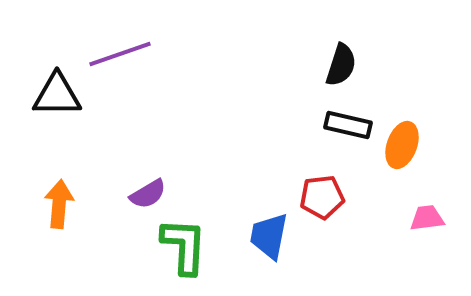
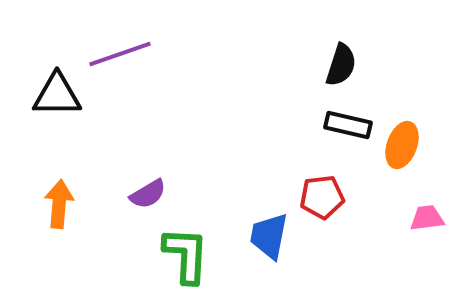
green L-shape: moved 2 px right, 9 px down
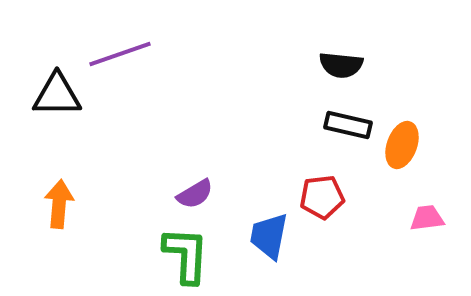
black semicircle: rotated 78 degrees clockwise
purple semicircle: moved 47 px right
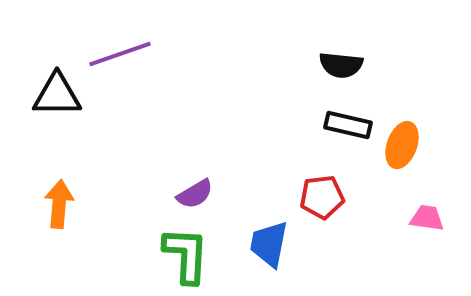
pink trapezoid: rotated 15 degrees clockwise
blue trapezoid: moved 8 px down
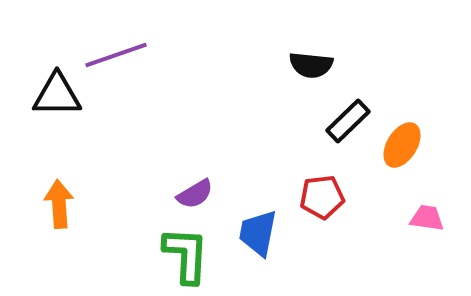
purple line: moved 4 px left, 1 px down
black semicircle: moved 30 px left
black rectangle: moved 4 px up; rotated 57 degrees counterclockwise
orange ellipse: rotated 12 degrees clockwise
orange arrow: rotated 9 degrees counterclockwise
blue trapezoid: moved 11 px left, 11 px up
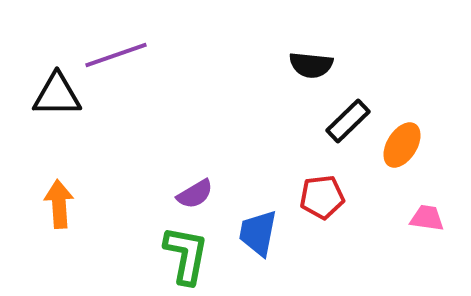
green L-shape: rotated 8 degrees clockwise
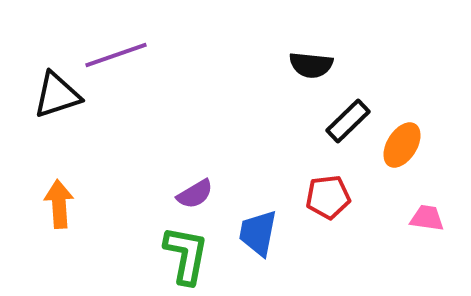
black triangle: rotated 18 degrees counterclockwise
red pentagon: moved 6 px right
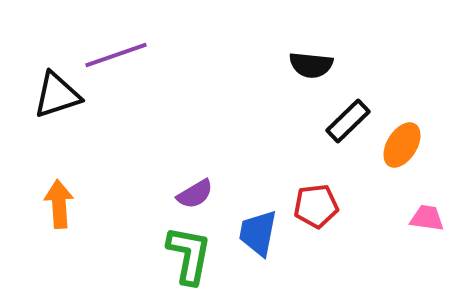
red pentagon: moved 12 px left, 9 px down
green L-shape: moved 3 px right
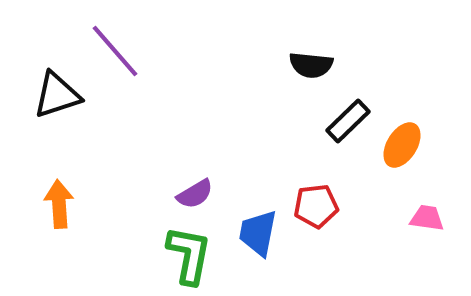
purple line: moved 1 px left, 4 px up; rotated 68 degrees clockwise
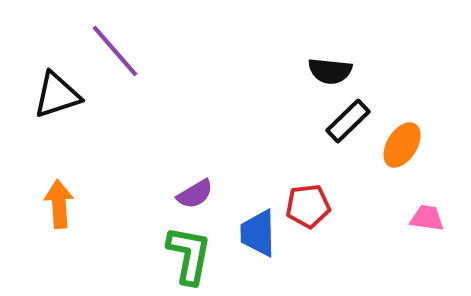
black semicircle: moved 19 px right, 6 px down
red pentagon: moved 8 px left
blue trapezoid: rotated 12 degrees counterclockwise
